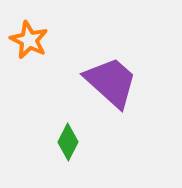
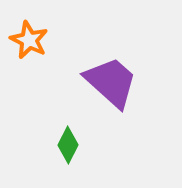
green diamond: moved 3 px down
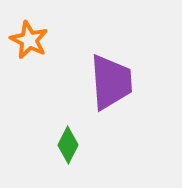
purple trapezoid: rotated 44 degrees clockwise
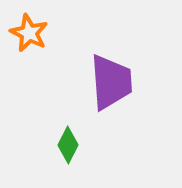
orange star: moved 7 px up
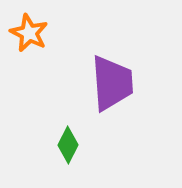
purple trapezoid: moved 1 px right, 1 px down
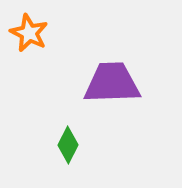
purple trapezoid: rotated 88 degrees counterclockwise
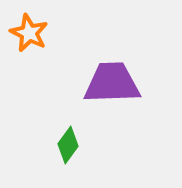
green diamond: rotated 9 degrees clockwise
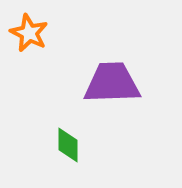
green diamond: rotated 36 degrees counterclockwise
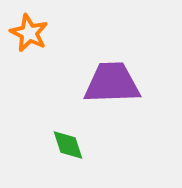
green diamond: rotated 18 degrees counterclockwise
